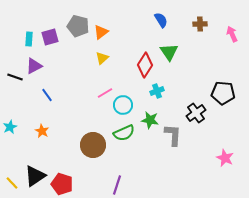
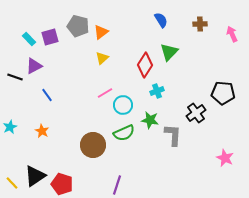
cyan rectangle: rotated 48 degrees counterclockwise
green triangle: rotated 18 degrees clockwise
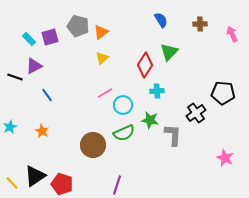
cyan cross: rotated 16 degrees clockwise
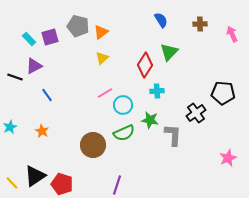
pink star: moved 3 px right; rotated 24 degrees clockwise
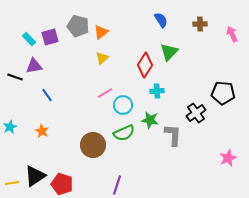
purple triangle: rotated 18 degrees clockwise
yellow line: rotated 56 degrees counterclockwise
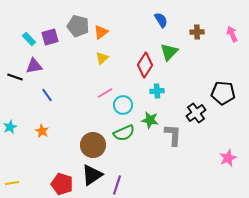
brown cross: moved 3 px left, 8 px down
black triangle: moved 57 px right, 1 px up
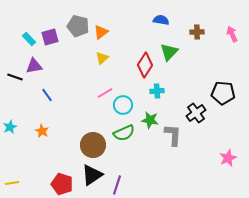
blue semicircle: rotated 49 degrees counterclockwise
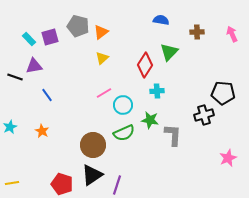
pink line: moved 1 px left
black cross: moved 8 px right, 2 px down; rotated 18 degrees clockwise
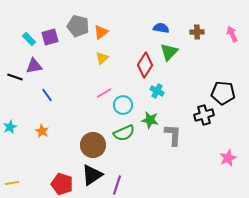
blue semicircle: moved 8 px down
cyan cross: rotated 32 degrees clockwise
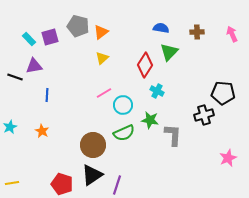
blue line: rotated 40 degrees clockwise
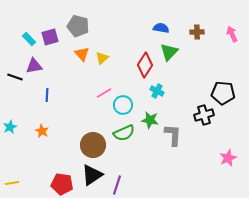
orange triangle: moved 19 px left, 22 px down; rotated 35 degrees counterclockwise
red pentagon: rotated 10 degrees counterclockwise
